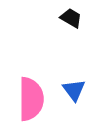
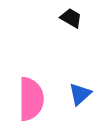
blue triangle: moved 6 px right, 4 px down; rotated 25 degrees clockwise
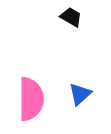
black trapezoid: moved 1 px up
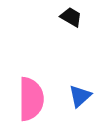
blue triangle: moved 2 px down
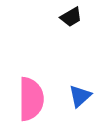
black trapezoid: rotated 120 degrees clockwise
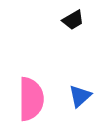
black trapezoid: moved 2 px right, 3 px down
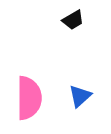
pink semicircle: moved 2 px left, 1 px up
